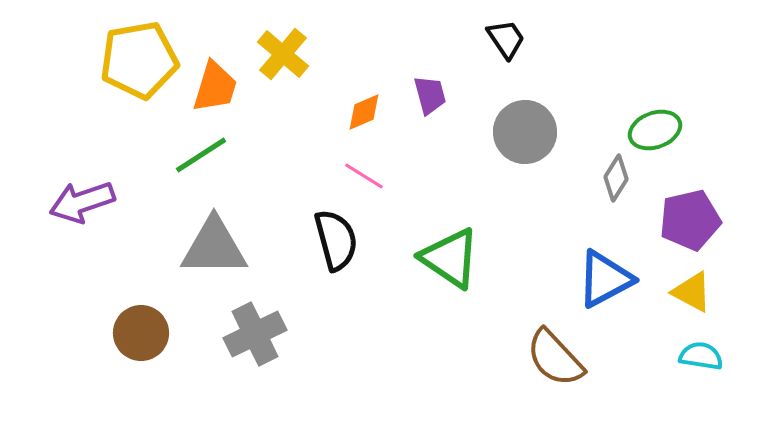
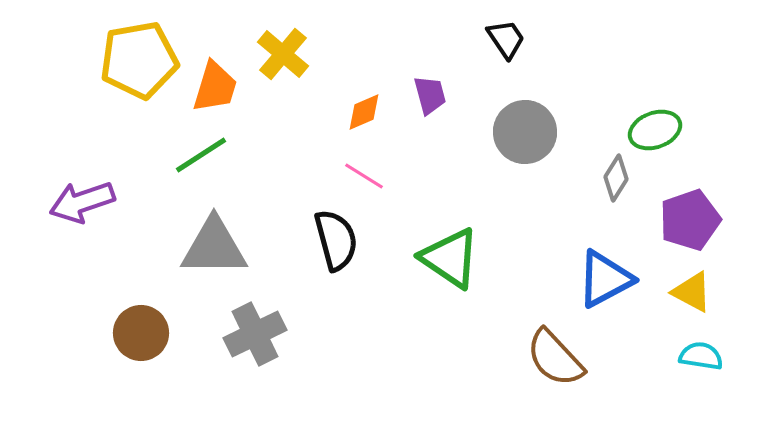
purple pentagon: rotated 6 degrees counterclockwise
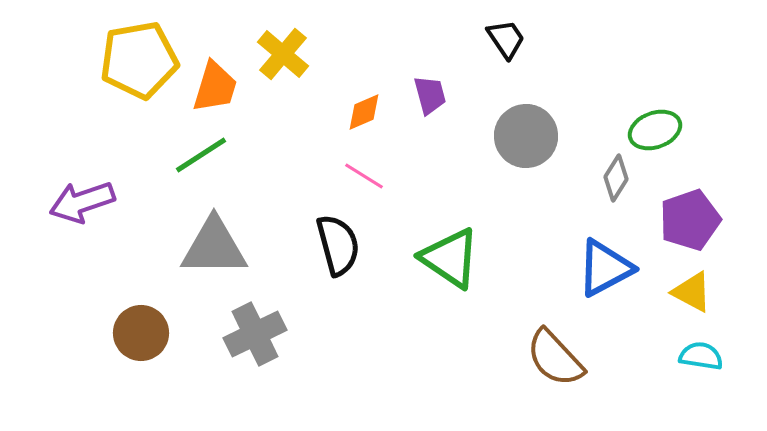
gray circle: moved 1 px right, 4 px down
black semicircle: moved 2 px right, 5 px down
blue triangle: moved 11 px up
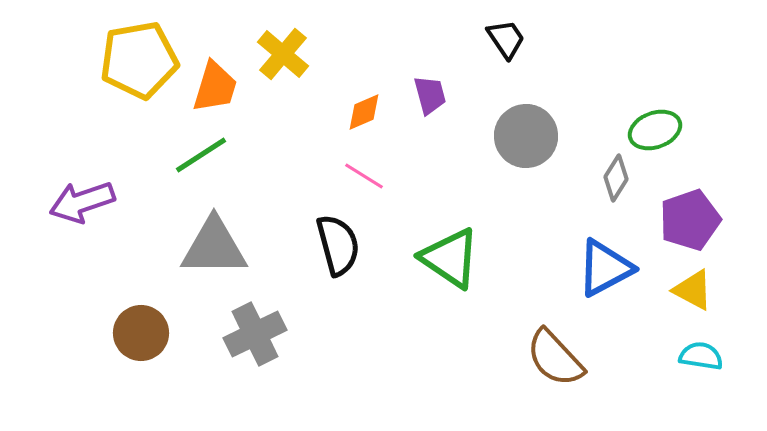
yellow triangle: moved 1 px right, 2 px up
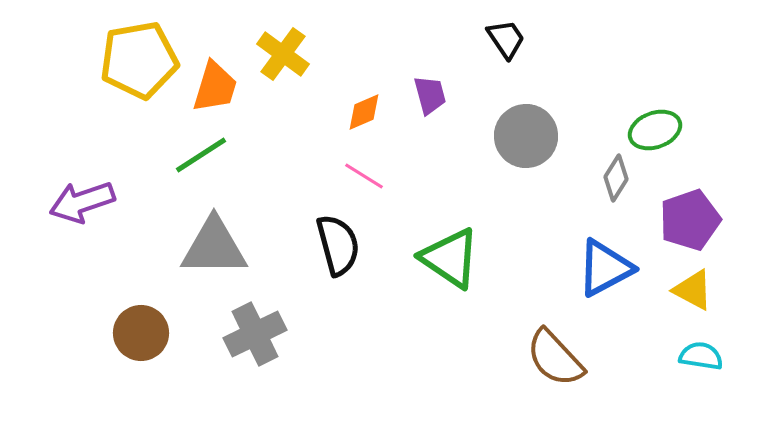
yellow cross: rotated 4 degrees counterclockwise
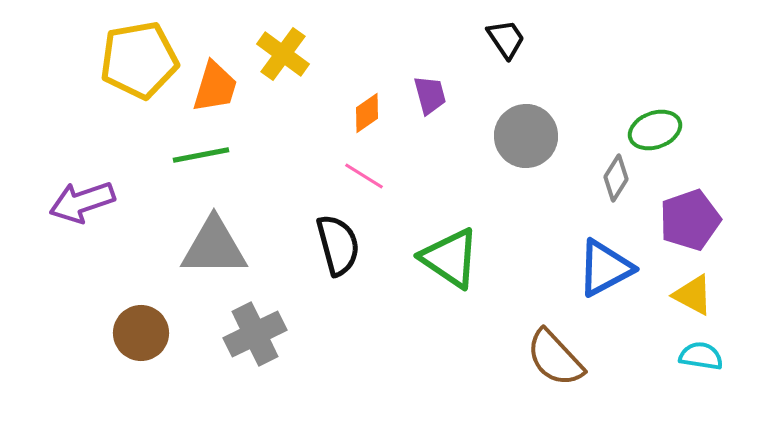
orange diamond: moved 3 px right, 1 px down; rotated 12 degrees counterclockwise
green line: rotated 22 degrees clockwise
yellow triangle: moved 5 px down
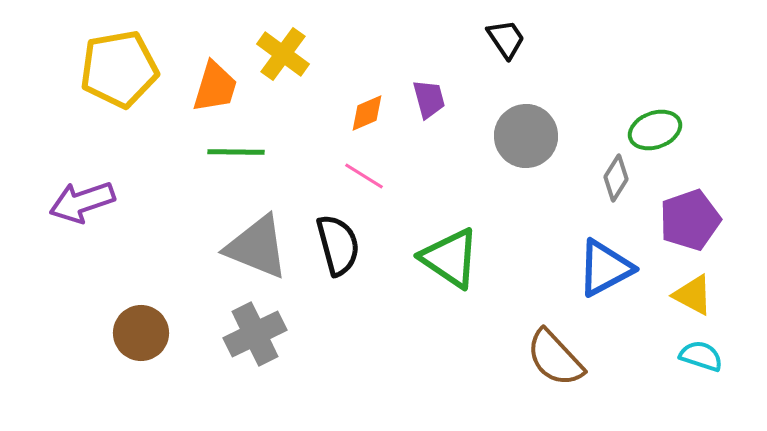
yellow pentagon: moved 20 px left, 9 px down
purple trapezoid: moved 1 px left, 4 px down
orange diamond: rotated 12 degrees clockwise
green line: moved 35 px right, 3 px up; rotated 12 degrees clockwise
gray triangle: moved 43 px right; rotated 22 degrees clockwise
cyan semicircle: rotated 9 degrees clockwise
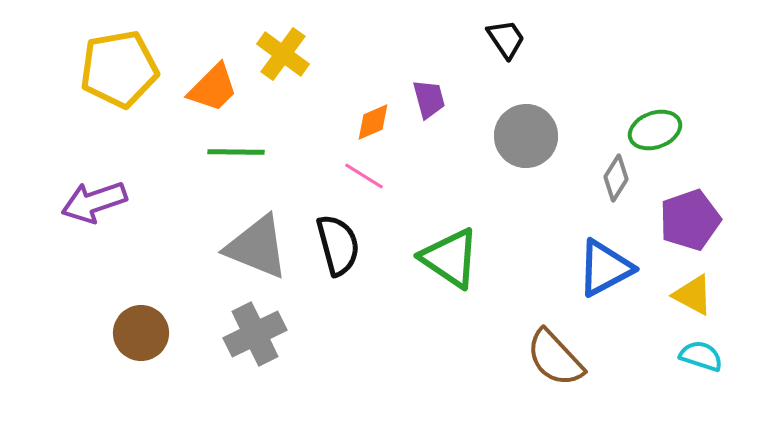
orange trapezoid: moved 2 px left, 1 px down; rotated 28 degrees clockwise
orange diamond: moved 6 px right, 9 px down
purple arrow: moved 12 px right
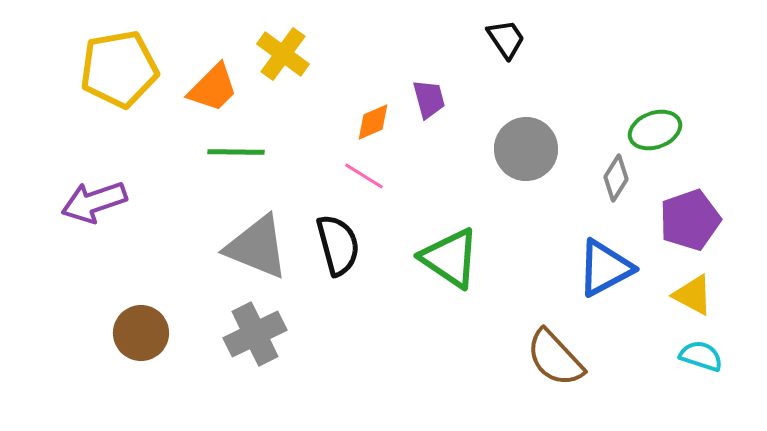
gray circle: moved 13 px down
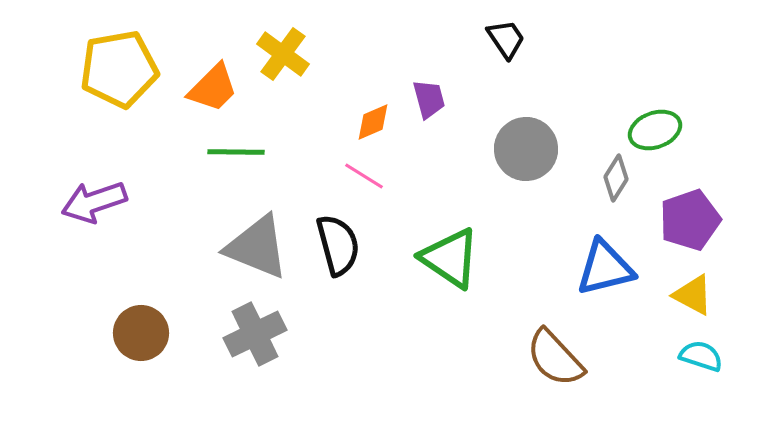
blue triangle: rotated 14 degrees clockwise
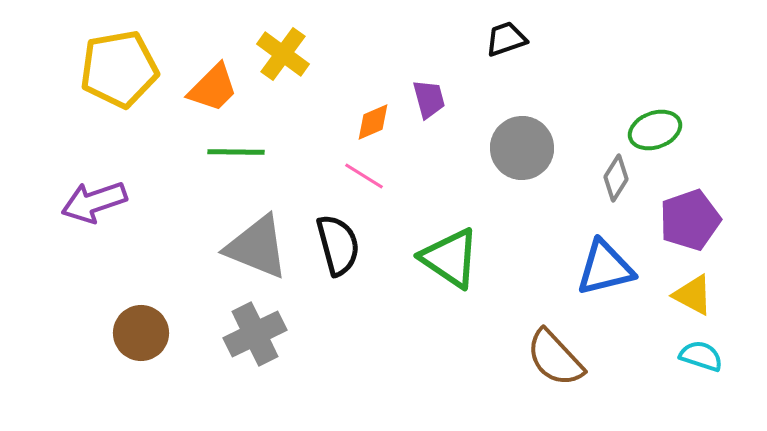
black trapezoid: rotated 75 degrees counterclockwise
gray circle: moved 4 px left, 1 px up
